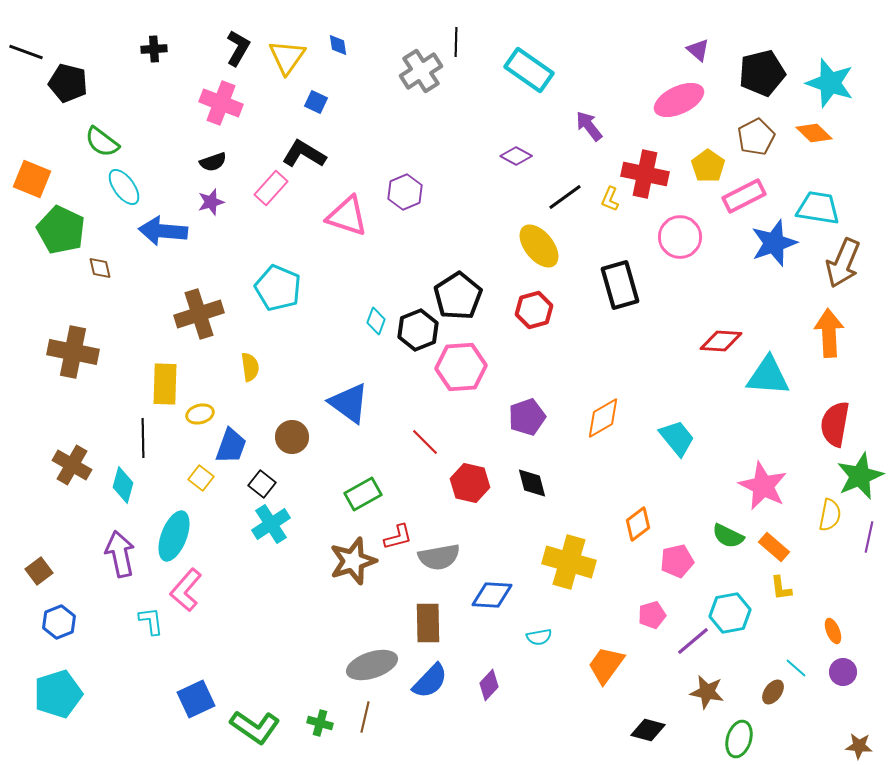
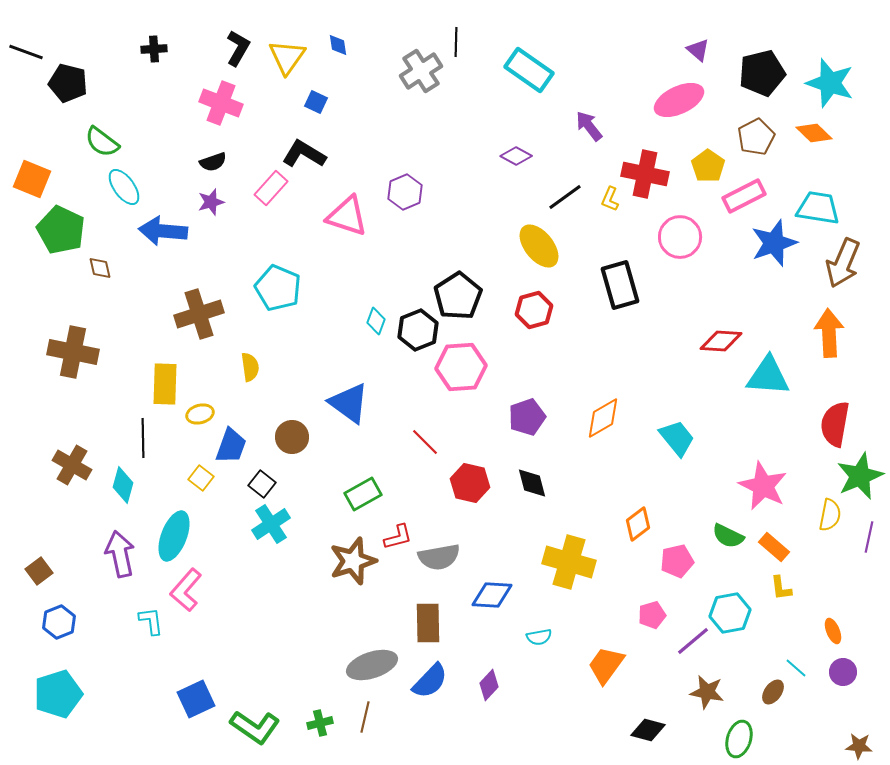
green cross at (320, 723): rotated 30 degrees counterclockwise
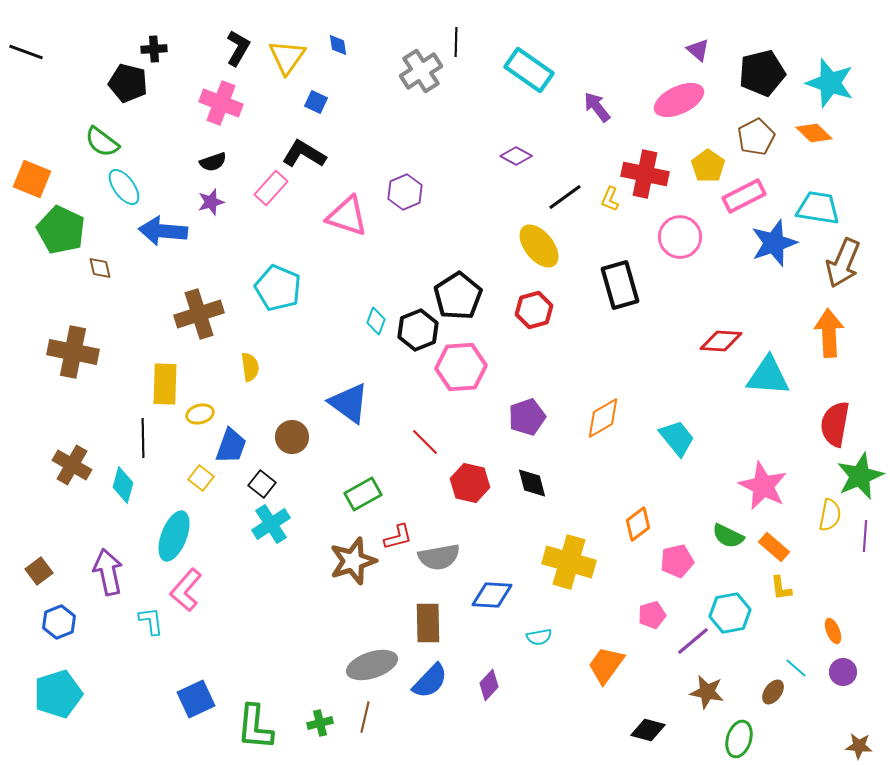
black pentagon at (68, 83): moved 60 px right
purple arrow at (589, 126): moved 8 px right, 19 px up
purple line at (869, 537): moved 4 px left, 1 px up; rotated 8 degrees counterclockwise
purple arrow at (120, 554): moved 12 px left, 18 px down
green L-shape at (255, 727): rotated 60 degrees clockwise
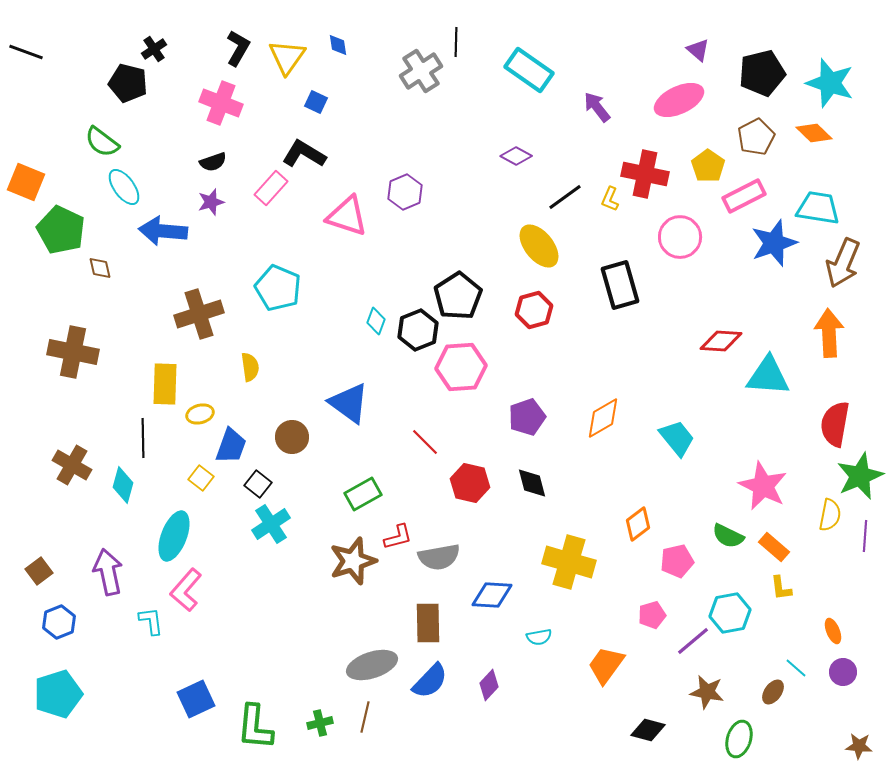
black cross at (154, 49): rotated 30 degrees counterclockwise
orange square at (32, 179): moved 6 px left, 3 px down
black square at (262, 484): moved 4 px left
